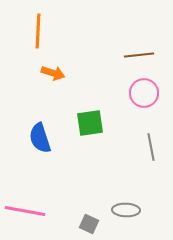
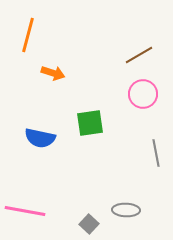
orange line: moved 10 px left, 4 px down; rotated 12 degrees clockwise
brown line: rotated 24 degrees counterclockwise
pink circle: moved 1 px left, 1 px down
blue semicircle: rotated 60 degrees counterclockwise
gray line: moved 5 px right, 6 px down
gray square: rotated 18 degrees clockwise
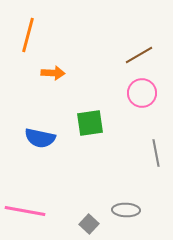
orange arrow: rotated 15 degrees counterclockwise
pink circle: moved 1 px left, 1 px up
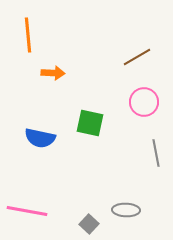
orange line: rotated 20 degrees counterclockwise
brown line: moved 2 px left, 2 px down
pink circle: moved 2 px right, 9 px down
green square: rotated 20 degrees clockwise
pink line: moved 2 px right
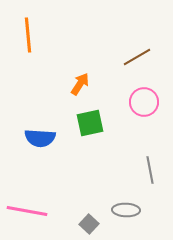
orange arrow: moved 27 px right, 11 px down; rotated 60 degrees counterclockwise
green square: rotated 24 degrees counterclockwise
blue semicircle: rotated 8 degrees counterclockwise
gray line: moved 6 px left, 17 px down
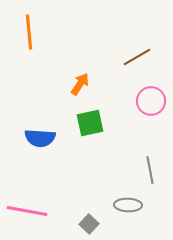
orange line: moved 1 px right, 3 px up
pink circle: moved 7 px right, 1 px up
gray ellipse: moved 2 px right, 5 px up
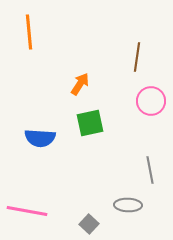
brown line: rotated 52 degrees counterclockwise
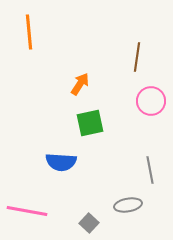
blue semicircle: moved 21 px right, 24 px down
gray ellipse: rotated 12 degrees counterclockwise
gray square: moved 1 px up
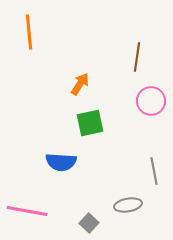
gray line: moved 4 px right, 1 px down
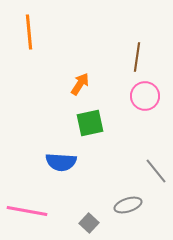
pink circle: moved 6 px left, 5 px up
gray line: moved 2 px right; rotated 28 degrees counterclockwise
gray ellipse: rotated 8 degrees counterclockwise
